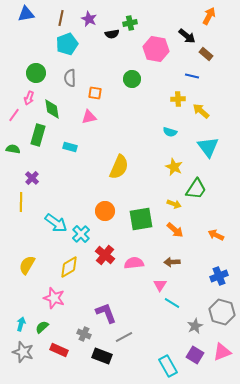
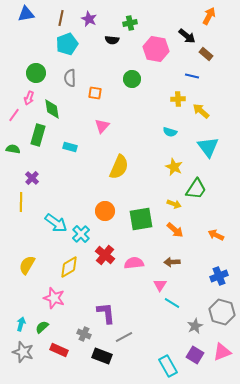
black semicircle at (112, 34): moved 6 px down; rotated 16 degrees clockwise
pink triangle at (89, 117): moved 13 px right, 9 px down; rotated 35 degrees counterclockwise
purple L-shape at (106, 313): rotated 15 degrees clockwise
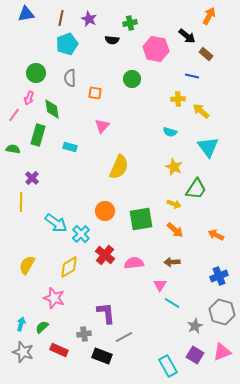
gray cross at (84, 334): rotated 32 degrees counterclockwise
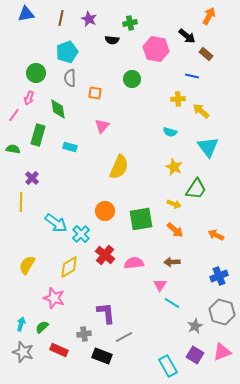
cyan pentagon at (67, 44): moved 8 px down
green diamond at (52, 109): moved 6 px right
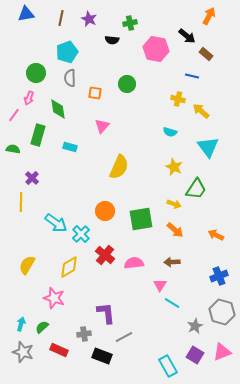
green circle at (132, 79): moved 5 px left, 5 px down
yellow cross at (178, 99): rotated 16 degrees clockwise
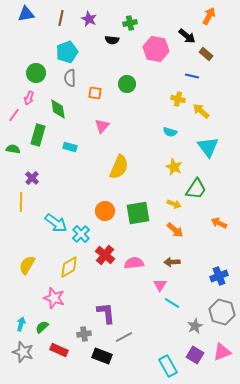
green square at (141, 219): moved 3 px left, 6 px up
orange arrow at (216, 235): moved 3 px right, 12 px up
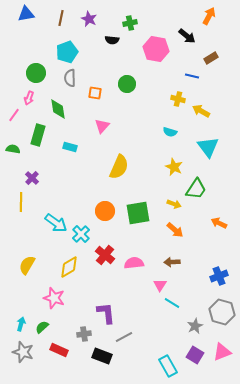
brown rectangle at (206, 54): moved 5 px right, 4 px down; rotated 72 degrees counterclockwise
yellow arrow at (201, 111): rotated 12 degrees counterclockwise
